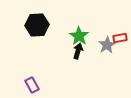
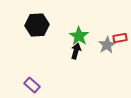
black arrow: moved 2 px left
purple rectangle: rotated 21 degrees counterclockwise
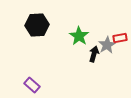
black arrow: moved 18 px right, 3 px down
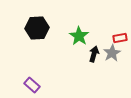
black hexagon: moved 3 px down
gray star: moved 5 px right, 8 px down
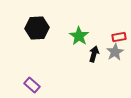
red rectangle: moved 1 px left, 1 px up
gray star: moved 3 px right, 1 px up
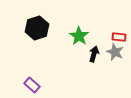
black hexagon: rotated 15 degrees counterclockwise
red rectangle: rotated 16 degrees clockwise
gray star: rotated 18 degrees counterclockwise
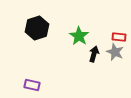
purple rectangle: rotated 28 degrees counterclockwise
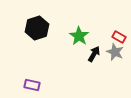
red rectangle: rotated 24 degrees clockwise
black arrow: rotated 14 degrees clockwise
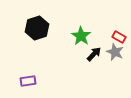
green star: moved 2 px right
black arrow: rotated 14 degrees clockwise
purple rectangle: moved 4 px left, 4 px up; rotated 21 degrees counterclockwise
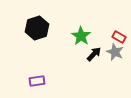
purple rectangle: moved 9 px right
